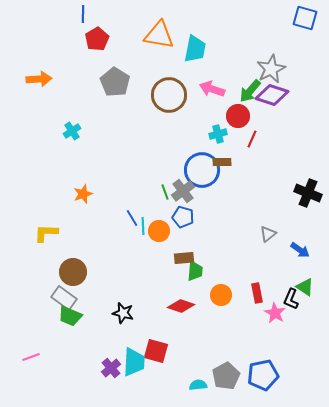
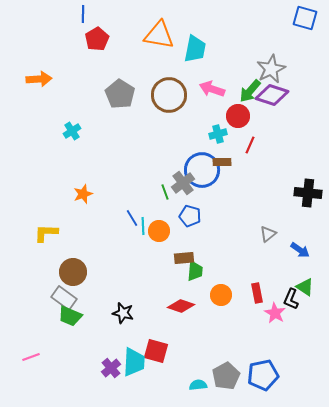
gray pentagon at (115, 82): moved 5 px right, 12 px down
red line at (252, 139): moved 2 px left, 6 px down
gray cross at (183, 191): moved 8 px up
black cross at (308, 193): rotated 16 degrees counterclockwise
blue pentagon at (183, 217): moved 7 px right, 1 px up
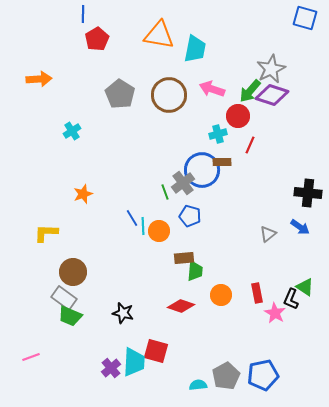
blue arrow at (300, 250): moved 23 px up
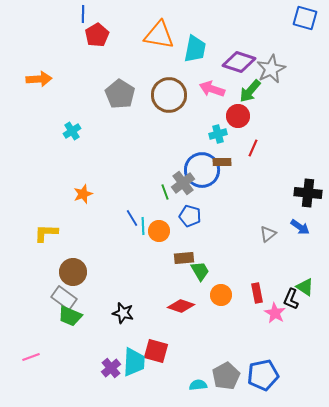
red pentagon at (97, 39): moved 4 px up
purple diamond at (272, 95): moved 33 px left, 33 px up
red line at (250, 145): moved 3 px right, 3 px down
green trapezoid at (195, 271): moved 5 px right; rotated 35 degrees counterclockwise
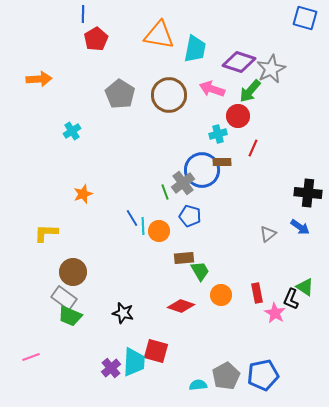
red pentagon at (97, 35): moved 1 px left, 4 px down
